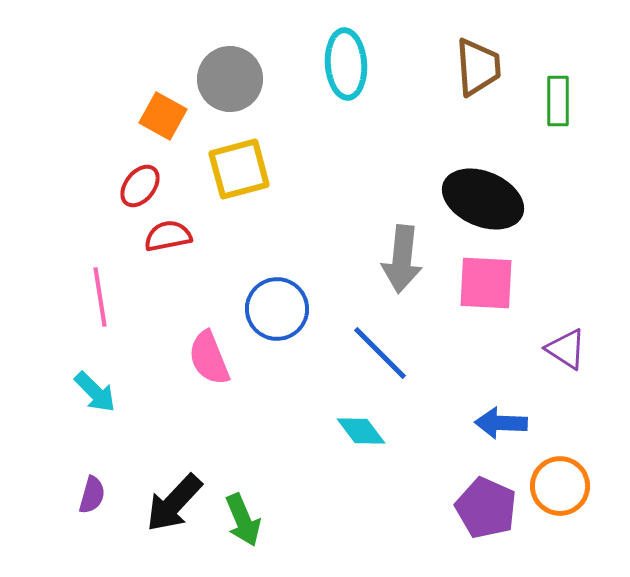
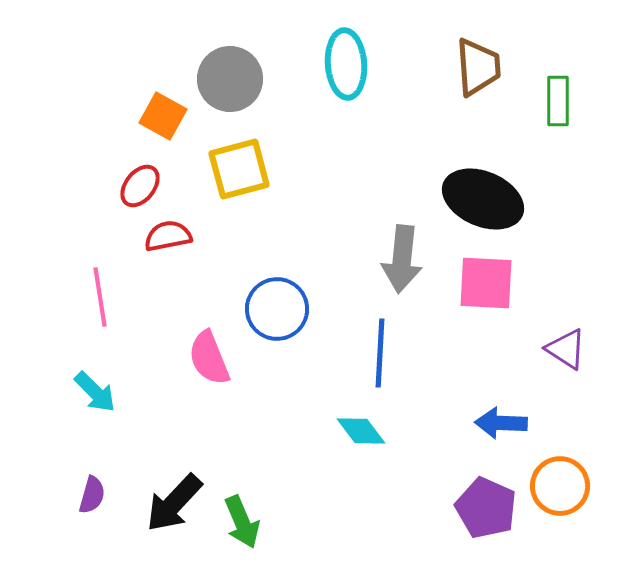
blue line: rotated 48 degrees clockwise
green arrow: moved 1 px left, 2 px down
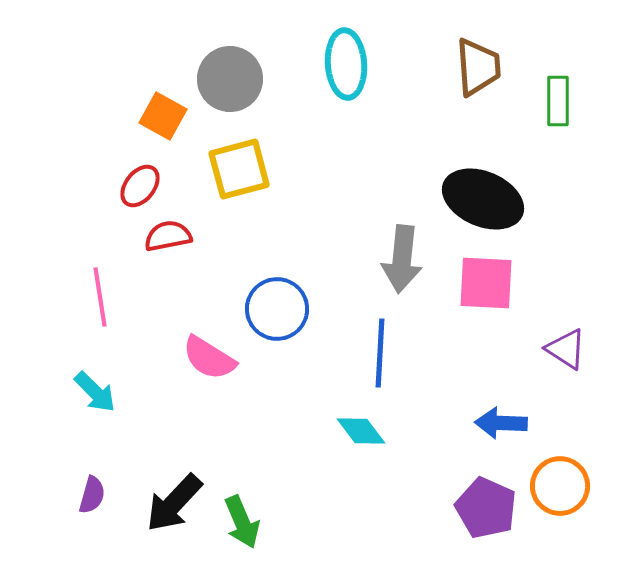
pink semicircle: rotated 36 degrees counterclockwise
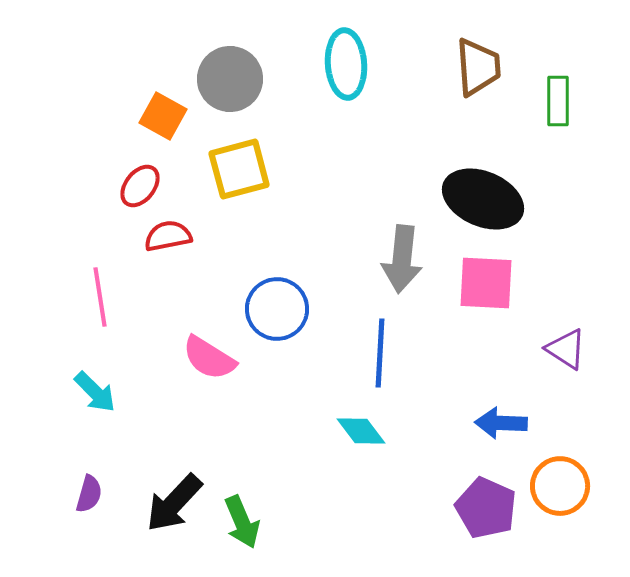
purple semicircle: moved 3 px left, 1 px up
